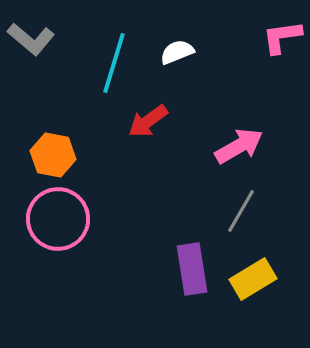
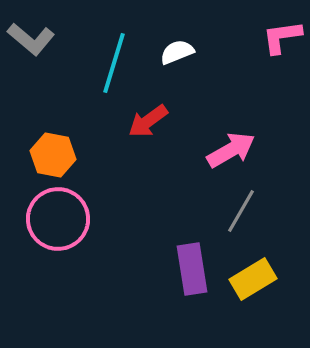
pink arrow: moved 8 px left, 4 px down
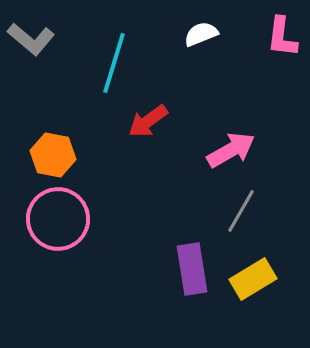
pink L-shape: rotated 75 degrees counterclockwise
white semicircle: moved 24 px right, 18 px up
